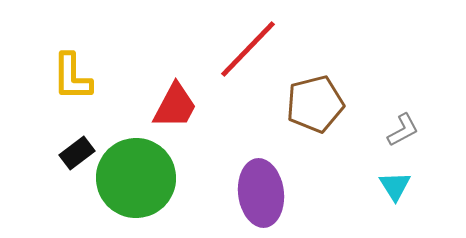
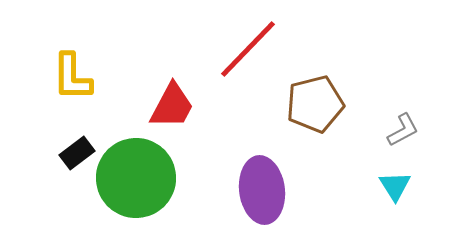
red trapezoid: moved 3 px left
purple ellipse: moved 1 px right, 3 px up
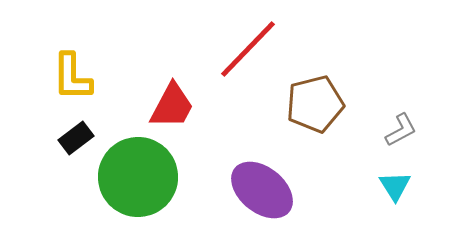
gray L-shape: moved 2 px left
black rectangle: moved 1 px left, 15 px up
green circle: moved 2 px right, 1 px up
purple ellipse: rotated 44 degrees counterclockwise
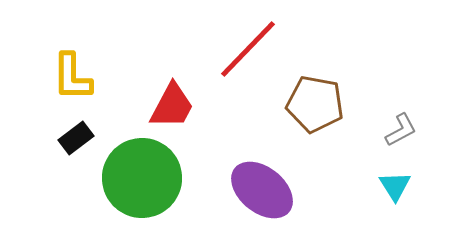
brown pentagon: rotated 24 degrees clockwise
green circle: moved 4 px right, 1 px down
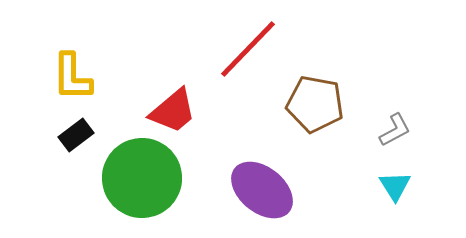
red trapezoid: moved 1 px right, 5 px down; rotated 22 degrees clockwise
gray L-shape: moved 6 px left
black rectangle: moved 3 px up
